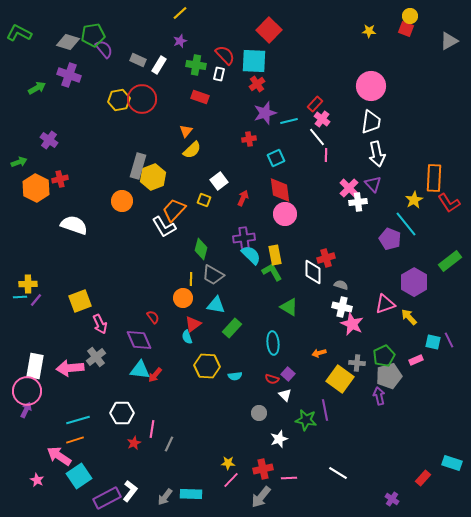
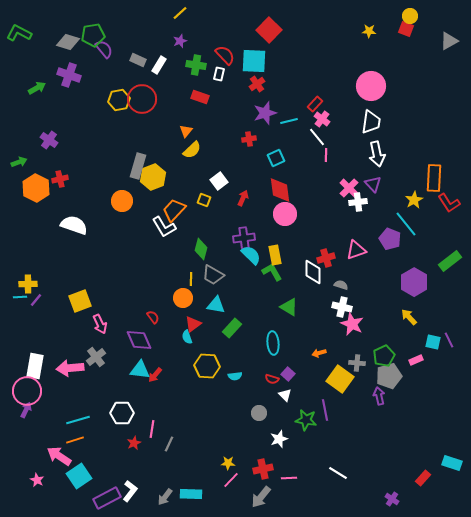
pink triangle at (385, 304): moved 29 px left, 54 px up
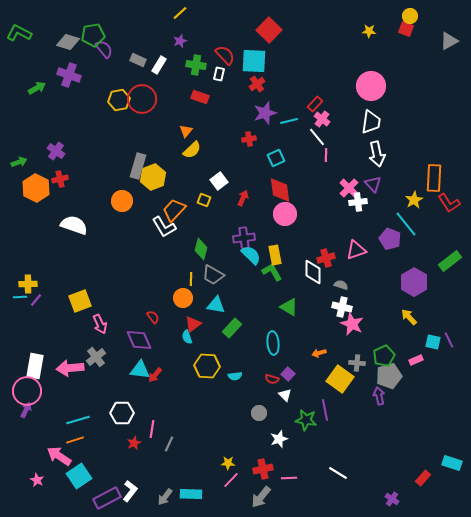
purple cross at (49, 140): moved 7 px right, 11 px down
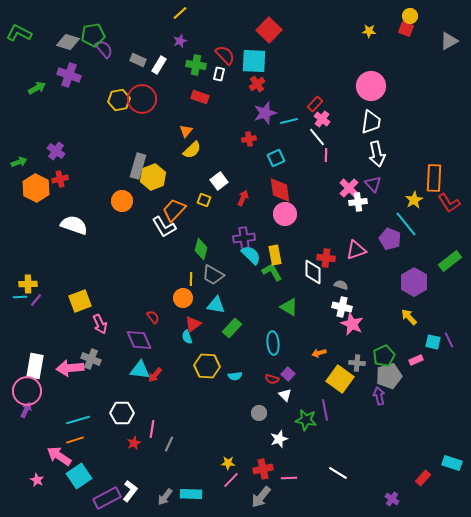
red cross at (326, 258): rotated 24 degrees clockwise
gray cross at (96, 357): moved 5 px left, 2 px down; rotated 30 degrees counterclockwise
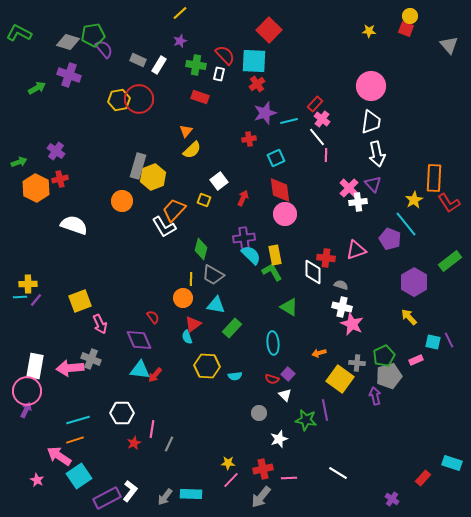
gray triangle at (449, 41): moved 4 px down; rotated 42 degrees counterclockwise
red circle at (142, 99): moved 3 px left
purple arrow at (379, 396): moved 4 px left
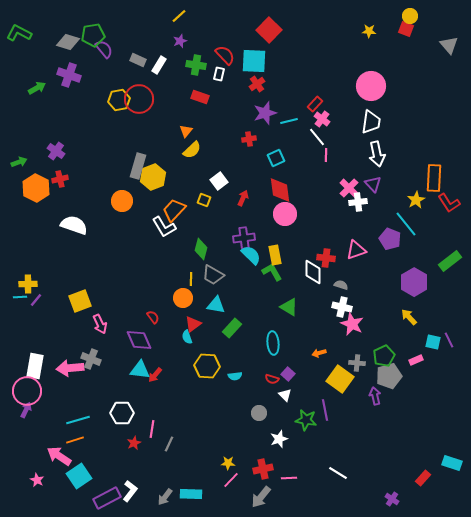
yellow line at (180, 13): moved 1 px left, 3 px down
yellow star at (414, 200): moved 2 px right
